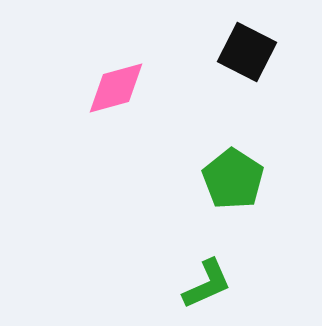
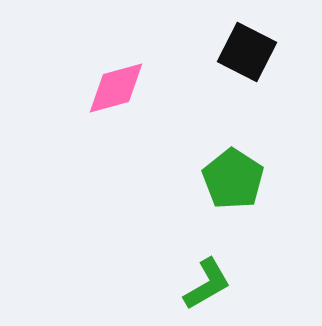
green L-shape: rotated 6 degrees counterclockwise
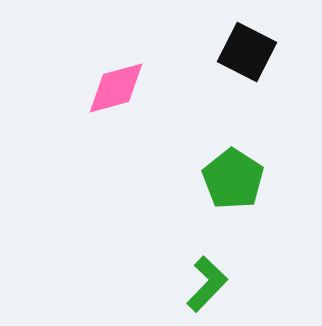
green L-shape: rotated 16 degrees counterclockwise
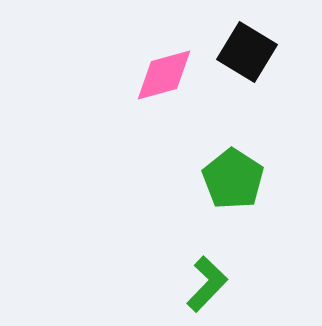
black square: rotated 4 degrees clockwise
pink diamond: moved 48 px right, 13 px up
